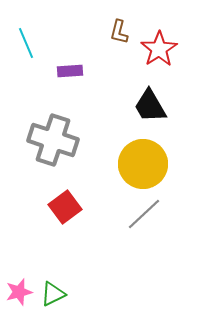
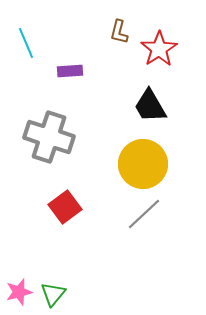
gray cross: moved 4 px left, 3 px up
green triangle: rotated 24 degrees counterclockwise
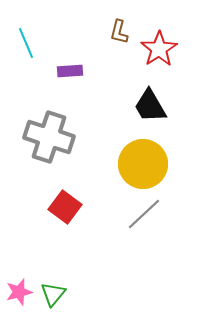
red square: rotated 16 degrees counterclockwise
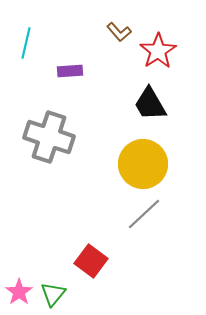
brown L-shape: rotated 55 degrees counterclockwise
cyan line: rotated 36 degrees clockwise
red star: moved 1 px left, 2 px down
black trapezoid: moved 2 px up
red square: moved 26 px right, 54 px down
pink star: rotated 20 degrees counterclockwise
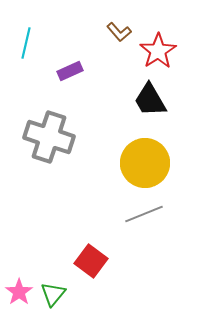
purple rectangle: rotated 20 degrees counterclockwise
black trapezoid: moved 4 px up
yellow circle: moved 2 px right, 1 px up
gray line: rotated 21 degrees clockwise
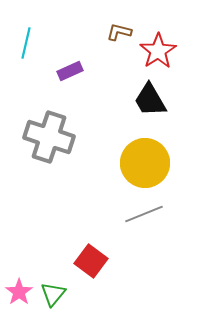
brown L-shape: rotated 145 degrees clockwise
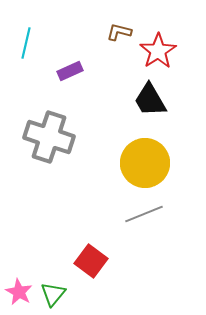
pink star: rotated 8 degrees counterclockwise
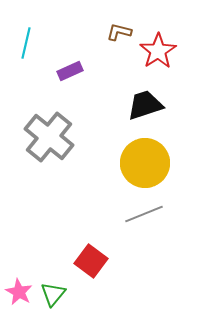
black trapezoid: moved 5 px left, 5 px down; rotated 102 degrees clockwise
gray cross: rotated 21 degrees clockwise
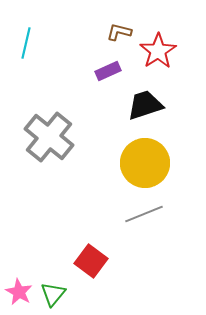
purple rectangle: moved 38 px right
